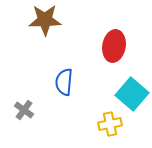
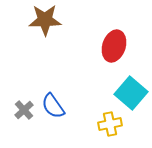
red ellipse: rotated 8 degrees clockwise
blue semicircle: moved 11 px left, 24 px down; rotated 40 degrees counterclockwise
cyan square: moved 1 px left, 1 px up
gray cross: rotated 12 degrees clockwise
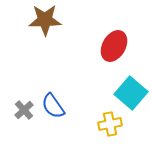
red ellipse: rotated 12 degrees clockwise
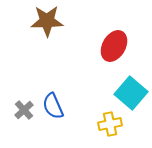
brown star: moved 2 px right, 1 px down
blue semicircle: rotated 12 degrees clockwise
